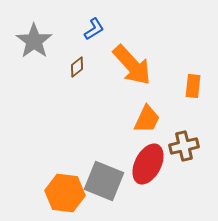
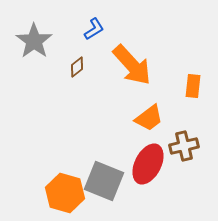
orange trapezoid: moved 2 px right, 1 px up; rotated 28 degrees clockwise
orange hexagon: rotated 9 degrees clockwise
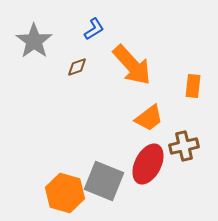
brown diamond: rotated 20 degrees clockwise
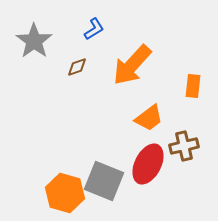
orange arrow: rotated 84 degrees clockwise
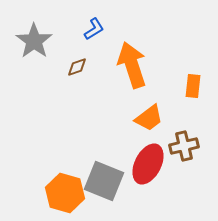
orange arrow: rotated 120 degrees clockwise
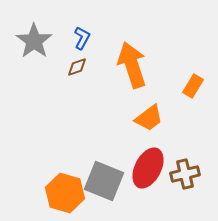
blue L-shape: moved 12 px left, 9 px down; rotated 30 degrees counterclockwise
orange rectangle: rotated 25 degrees clockwise
brown cross: moved 1 px right, 28 px down
red ellipse: moved 4 px down
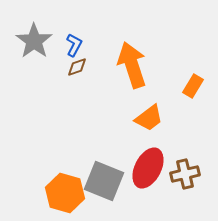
blue L-shape: moved 8 px left, 7 px down
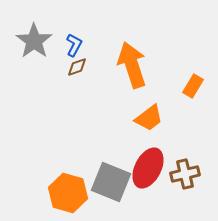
gray square: moved 7 px right, 1 px down
orange hexagon: moved 3 px right
